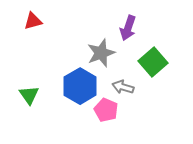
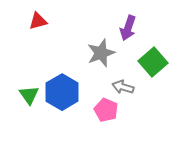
red triangle: moved 5 px right
blue hexagon: moved 18 px left, 6 px down
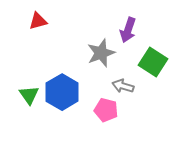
purple arrow: moved 2 px down
green square: rotated 16 degrees counterclockwise
gray arrow: moved 1 px up
pink pentagon: rotated 10 degrees counterclockwise
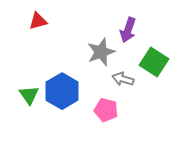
gray star: moved 1 px up
green square: moved 1 px right
gray arrow: moved 7 px up
blue hexagon: moved 1 px up
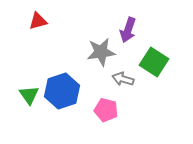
gray star: rotated 12 degrees clockwise
blue hexagon: rotated 12 degrees clockwise
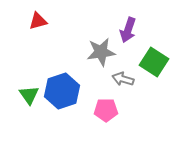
pink pentagon: rotated 15 degrees counterclockwise
